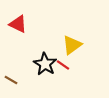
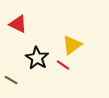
black star: moved 8 px left, 6 px up
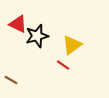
black star: moved 22 px up; rotated 25 degrees clockwise
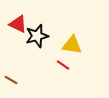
yellow triangle: rotated 45 degrees clockwise
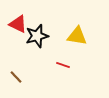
yellow triangle: moved 5 px right, 9 px up
red line: rotated 16 degrees counterclockwise
brown line: moved 5 px right, 3 px up; rotated 16 degrees clockwise
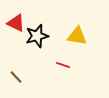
red triangle: moved 2 px left, 1 px up
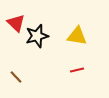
red triangle: rotated 18 degrees clockwise
red line: moved 14 px right, 5 px down; rotated 32 degrees counterclockwise
